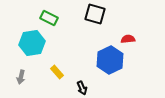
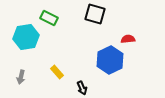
cyan hexagon: moved 6 px left, 6 px up
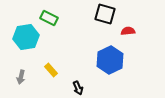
black square: moved 10 px right
red semicircle: moved 8 px up
yellow rectangle: moved 6 px left, 2 px up
black arrow: moved 4 px left
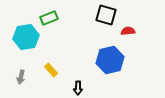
black square: moved 1 px right, 1 px down
green rectangle: rotated 48 degrees counterclockwise
blue hexagon: rotated 12 degrees clockwise
black arrow: rotated 24 degrees clockwise
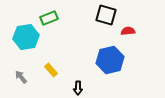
gray arrow: rotated 128 degrees clockwise
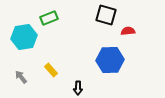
cyan hexagon: moved 2 px left
blue hexagon: rotated 12 degrees clockwise
